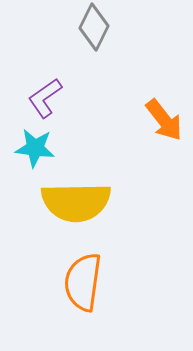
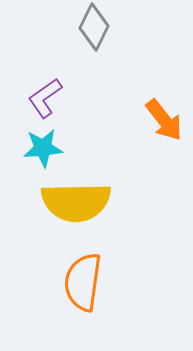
cyan star: moved 8 px right; rotated 12 degrees counterclockwise
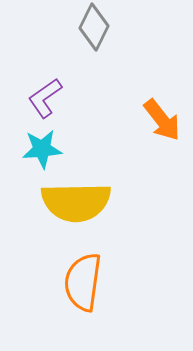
orange arrow: moved 2 px left
cyan star: moved 1 px left, 1 px down
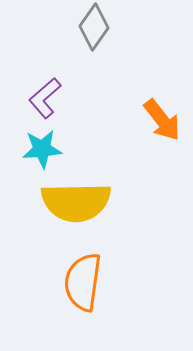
gray diamond: rotated 9 degrees clockwise
purple L-shape: rotated 6 degrees counterclockwise
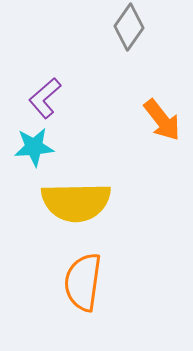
gray diamond: moved 35 px right
cyan star: moved 8 px left, 2 px up
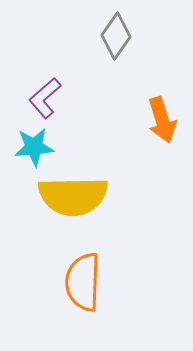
gray diamond: moved 13 px left, 9 px down
orange arrow: rotated 21 degrees clockwise
yellow semicircle: moved 3 px left, 6 px up
orange semicircle: rotated 6 degrees counterclockwise
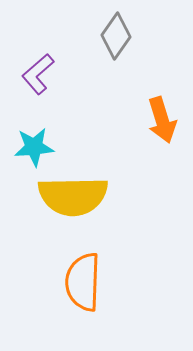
purple L-shape: moved 7 px left, 24 px up
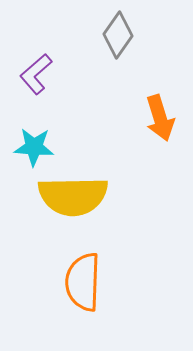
gray diamond: moved 2 px right, 1 px up
purple L-shape: moved 2 px left
orange arrow: moved 2 px left, 2 px up
cyan star: rotated 9 degrees clockwise
